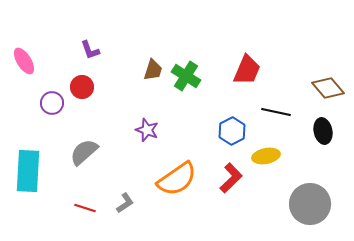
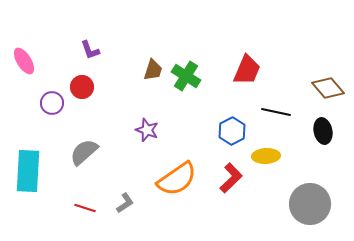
yellow ellipse: rotated 8 degrees clockwise
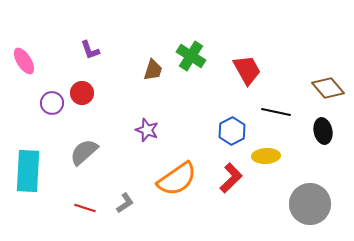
red trapezoid: rotated 52 degrees counterclockwise
green cross: moved 5 px right, 20 px up
red circle: moved 6 px down
